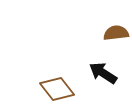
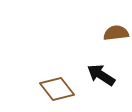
black arrow: moved 2 px left, 2 px down
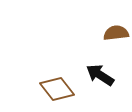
black arrow: moved 1 px left
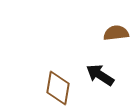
brown diamond: moved 1 px right, 1 px up; rotated 48 degrees clockwise
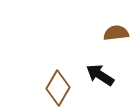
brown diamond: rotated 20 degrees clockwise
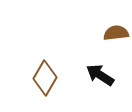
brown diamond: moved 13 px left, 10 px up
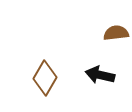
black arrow: rotated 20 degrees counterclockwise
